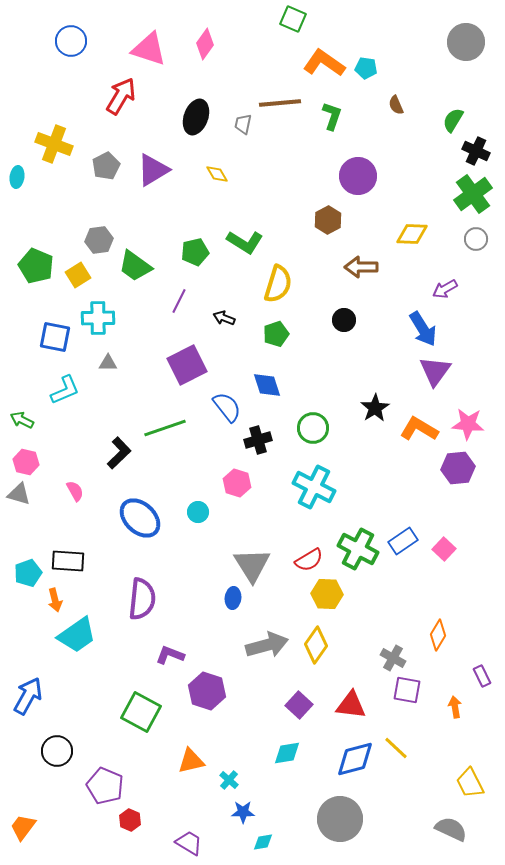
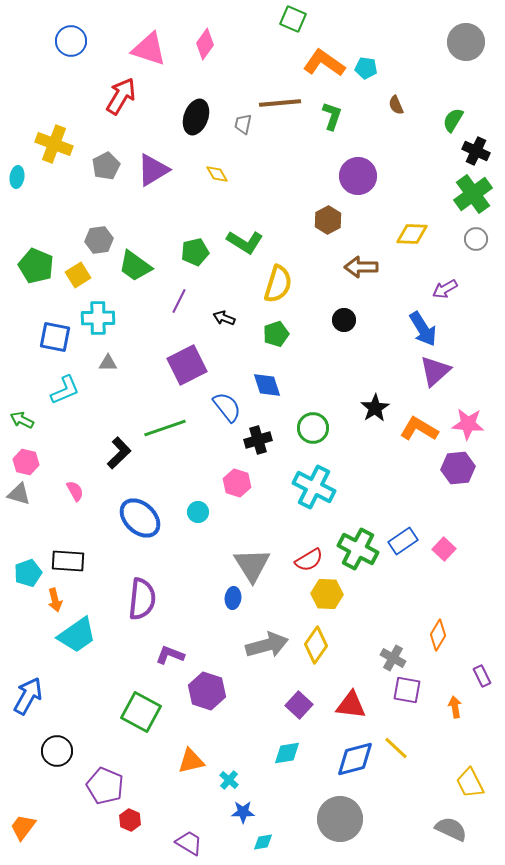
purple triangle at (435, 371): rotated 12 degrees clockwise
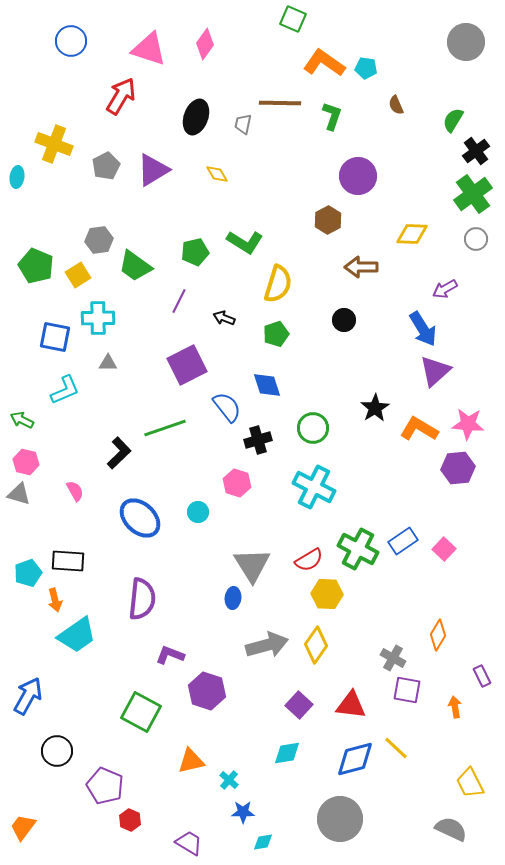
brown line at (280, 103): rotated 6 degrees clockwise
black cross at (476, 151): rotated 28 degrees clockwise
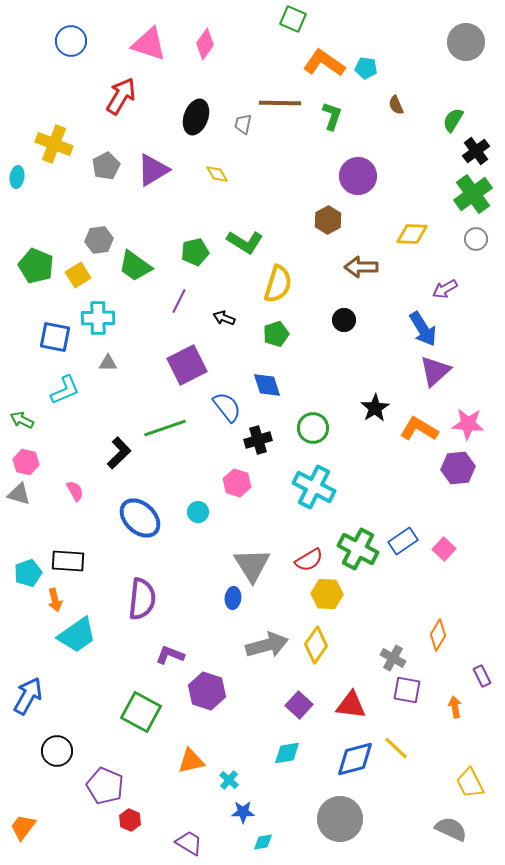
pink triangle at (149, 49): moved 5 px up
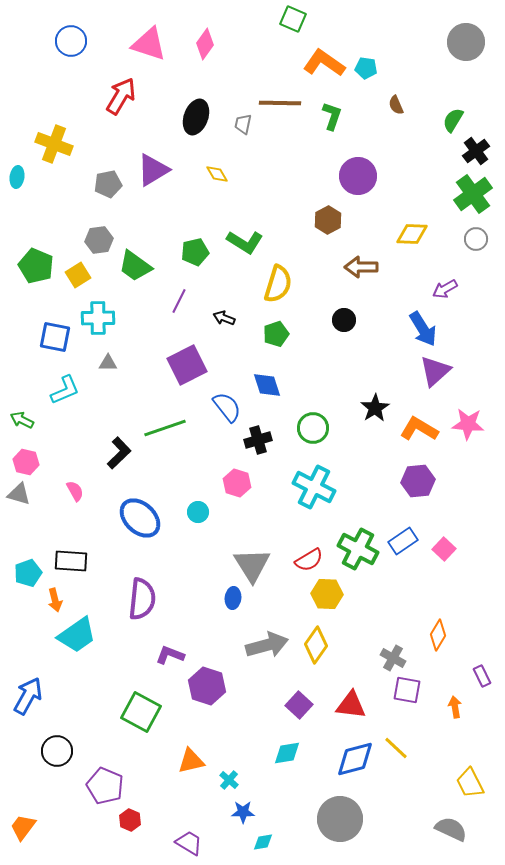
gray pentagon at (106, 166): moved 2 px right, 18 px down; rotated 16 degrees clockwise
purple hexagon at (458, 468): moved 40 px left, 13 px down
black rectangle at (68, 561): moved 3 px right
purple hexagon at (207, 691): moved 5 px up
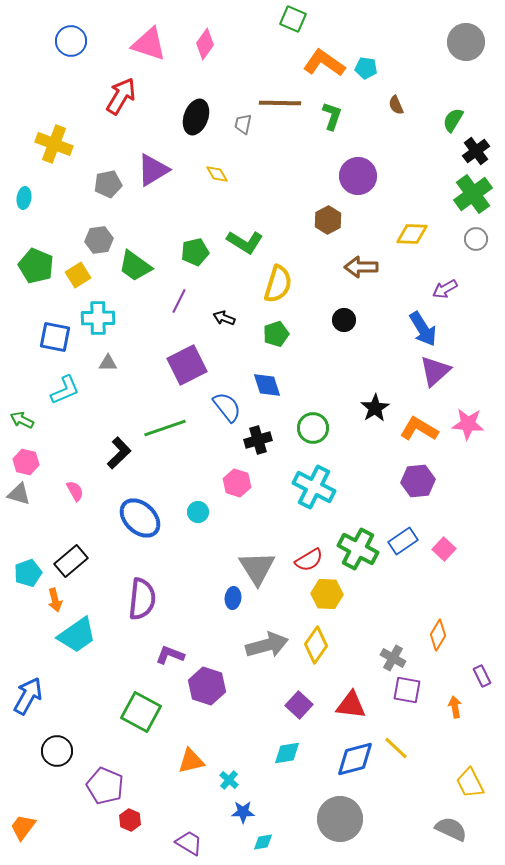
cyan ellipse at (17, 177): moved 7 px right, 21 px down
black rectangle at (71, 561): rotated 44 degrees counterclockwise
gray triangle at (252, 565): moved 5 px right, 3 px down
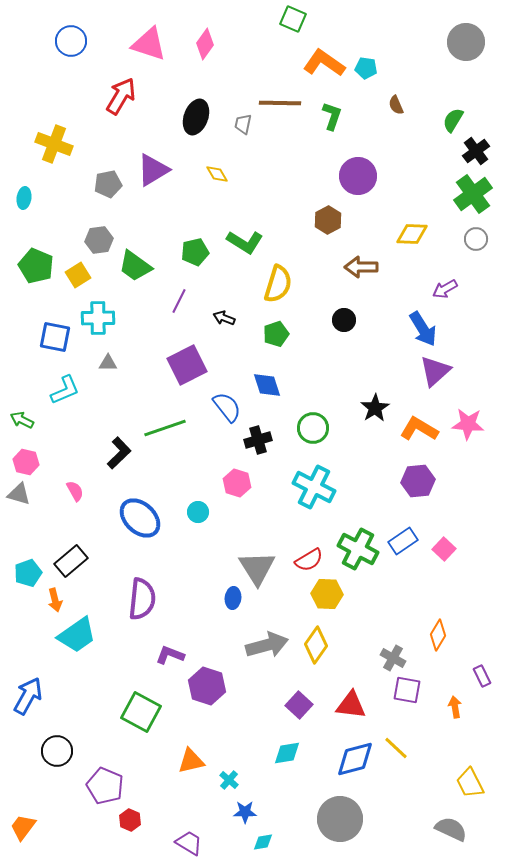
blue star at (243, 812): moved 2 px right
